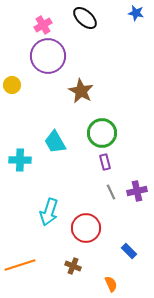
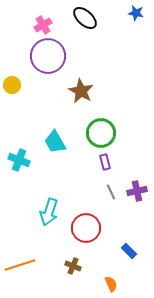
green circle: moved 1 px left
cyan cross: moved 1 px left; rotated 20 degrees clockwise
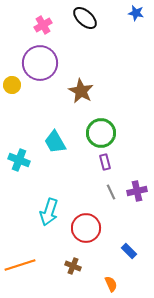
purple circle: moved 8 px left, 7 px down
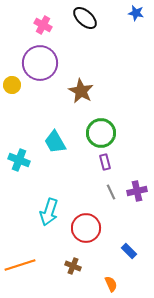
pink cross: rotated 30 degrees counterclockwise
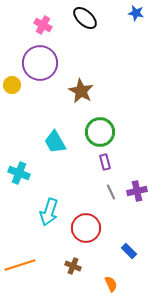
green circle: moved 1 px left, 1 px up
cyan cross: moved 13 px down
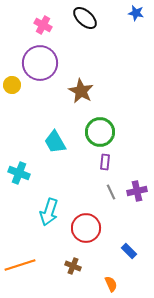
purple rectangle: rotated 21 degrees clockwise
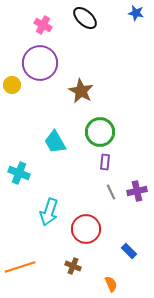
red circle: moved 1 px down
orange line: moved 2 px down
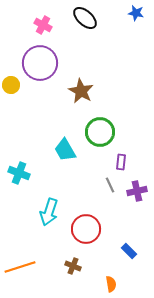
yellow circle: moved 1 px left
cyan trapezoid: moved 10 px right, 8 px down
purple rectangle: moved 16 px right
gray line: moved 1 px left, 7 px up
orange semicircle: rotated 14 degrees clockwise
